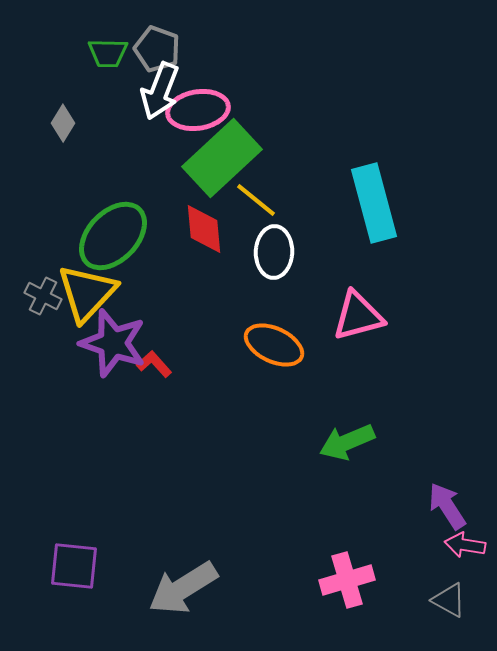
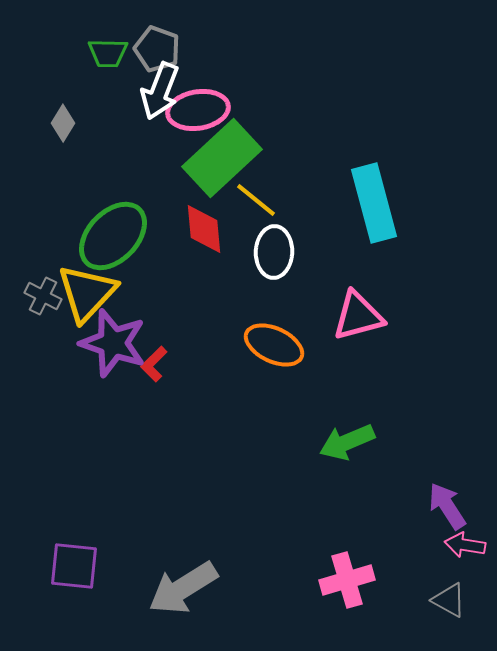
red L-shape: rotated 93 degrees counterclockwise
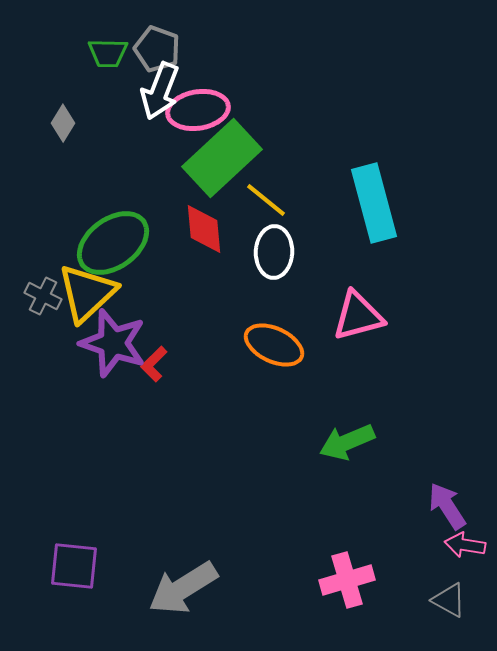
yellow line: moved 10 px right
green ellipse: moved 7 px down; rotated 10 degrees clockwise
yellow triangle: rotated 4 degrees clockwise
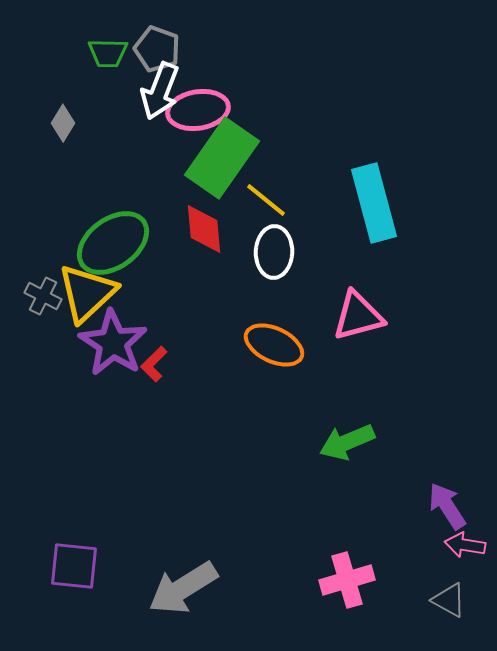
green rectangle: rotated 12 degrees counterclockwise
purple star: rotated 14 degrees clockwise
